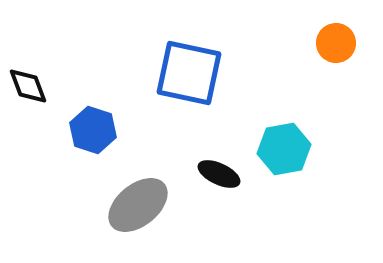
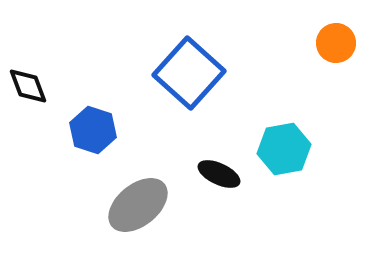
blue square: rotated 30 degrees clockwise
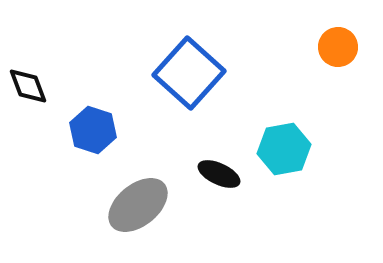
orange circle: moved 2 px right, 4 px down
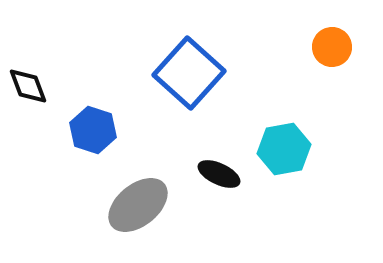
orange circle: moved 6 px left
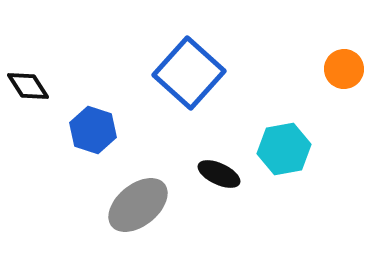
orange circle: moved 12 px right, 22 px down
black diamond: rotated 12 degrees counterclockwise
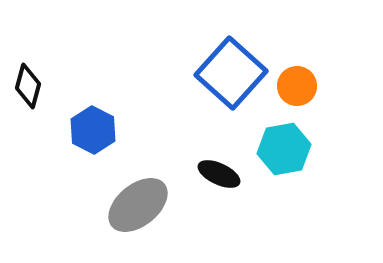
orange circle: moved 47 px left, 17 px down
blue square: moved 42 px right
black diamond: rotated 48 degrees clockwise
blue hexagon: rotated 9 degrees clockwise
